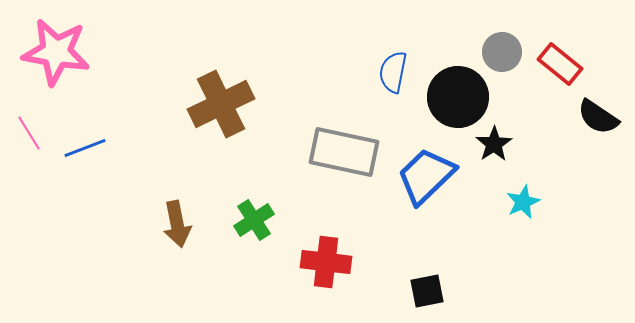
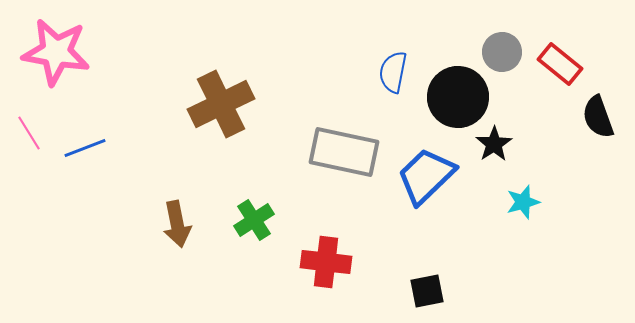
black semicircle: rotated 36 degrees clockwise
cyan star: rotated 8 degrees clockwise
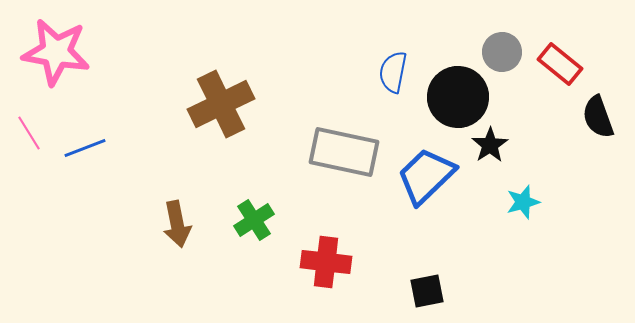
black star: moved 4 px left, 1 px down
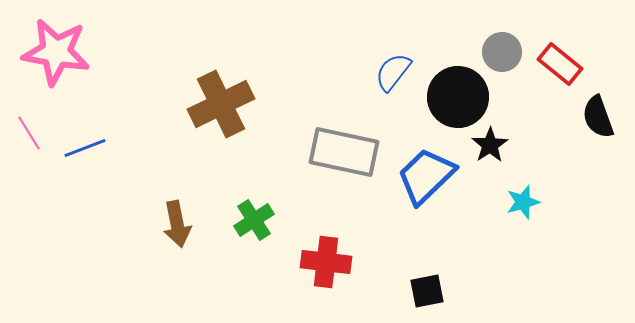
blue semicircle: rotated 27 degrees clockwise
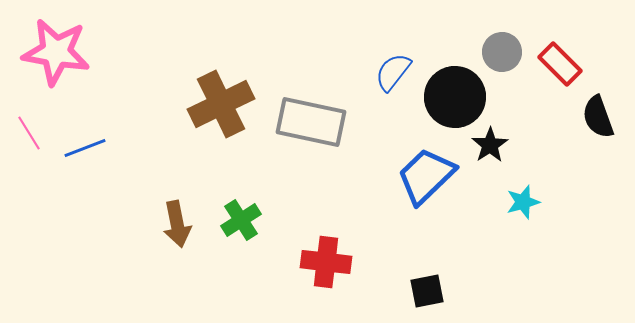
red rectangle: rotated 6 degrees clockwise
black circle: moved 3 px left
gray rectangle: moved 33 px left, 30 px up
green cross: moved 13 px left
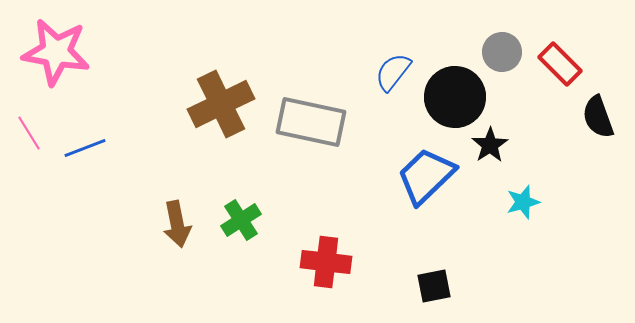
black square: moved 7 px right, 5 px up
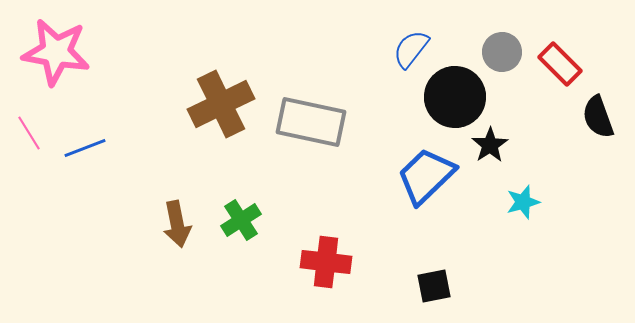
blue semicircle: moved 18 px right, 23 px up
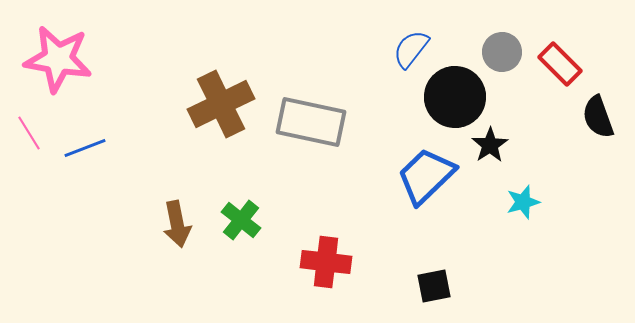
pink star: moved 2 px right, 7 px down
green cross: rotated 18 degrees counterclockwise
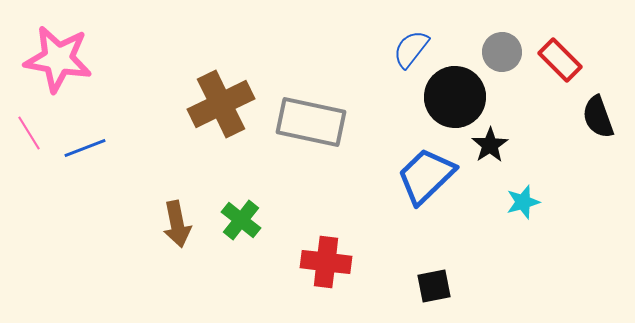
red rectangle: moved 4 px up
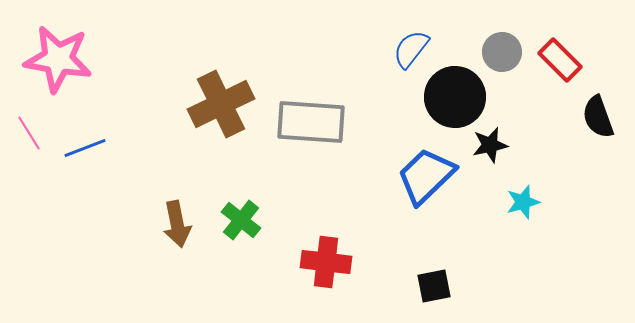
gray rectangle: rotated 8 degrees counterclockwise
black star: rotated 21 degrees clockwise
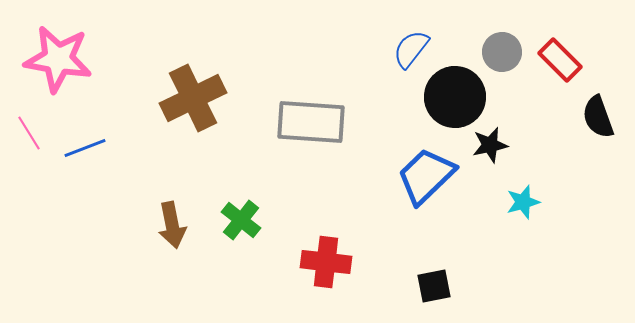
brown cross: moved 28 px left, 6 px up
brown arrow: moved 5 px left, 1 px down
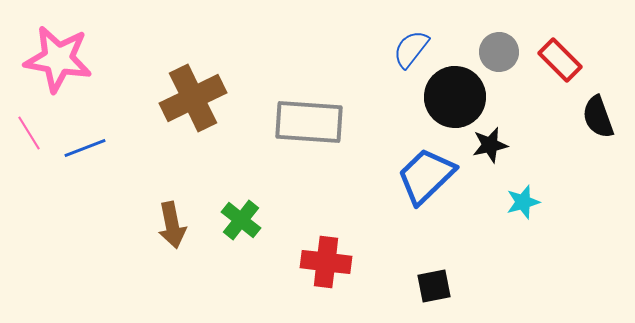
gray circle: moved 3 px left
gray rectangle: moved 2 px left
